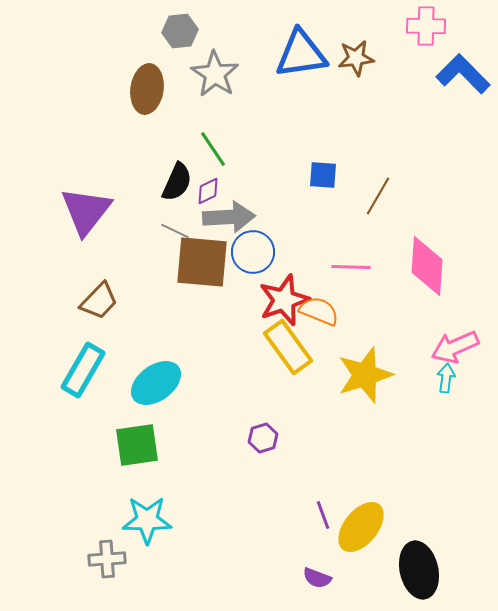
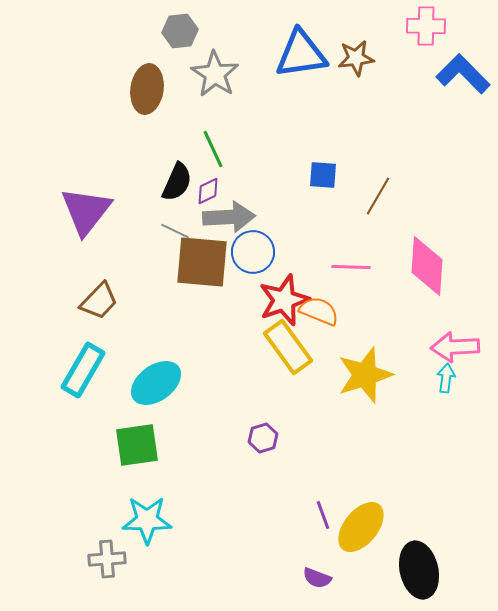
green line: rotated 9 degrees clockwise
pink arrow: rotated 21 degrees clockwise
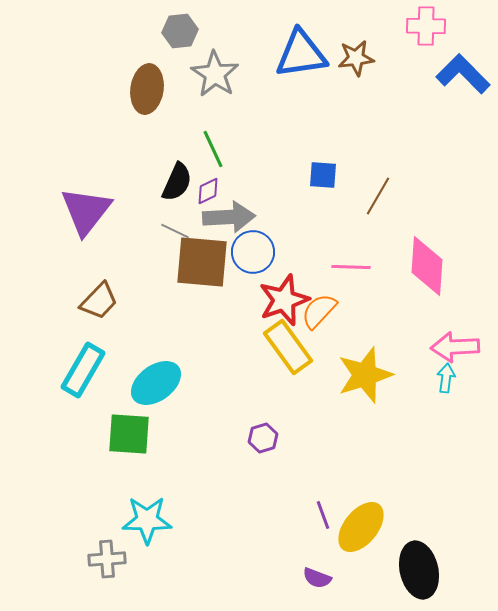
orange semicircle: rotated 69 degrees counterclockwise
green square: moved 8 px left, 11 px up; rotated 12 degrees clockwise
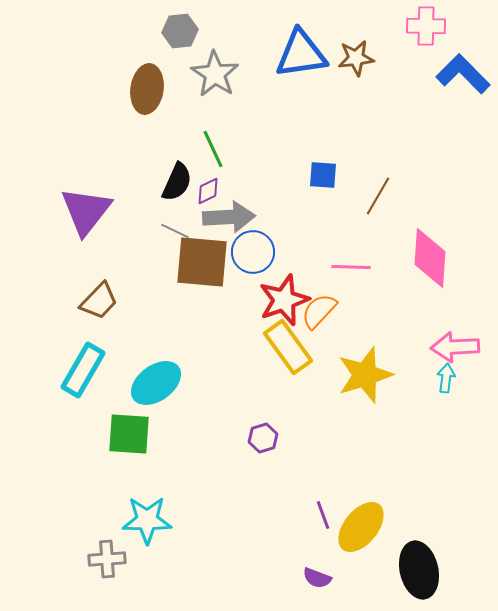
pink diamond: moved 3 px right, 8 px up
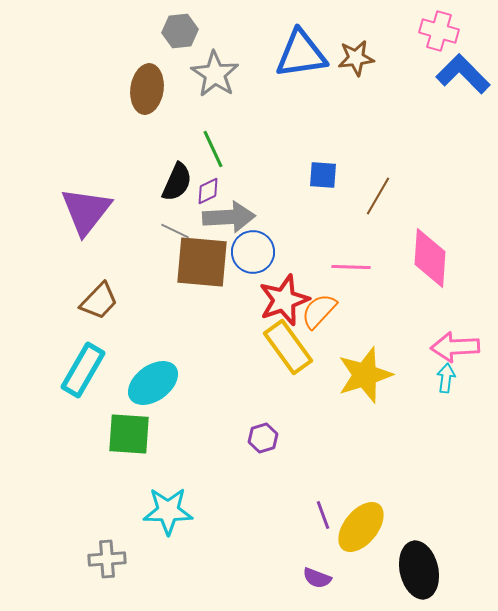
pink cross: moved 13 px right, 5 px down; rotated 15 degrees clockwise
cyan ellipse: moved 3 px left
cyan star: moved 21 px right, 9 px up
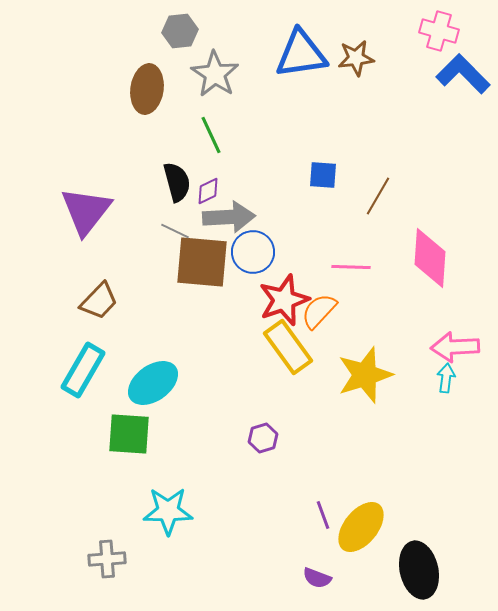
green line: moved 2 px left, 14 px up
black semicircle: rotated 39 degrees counterclockwise
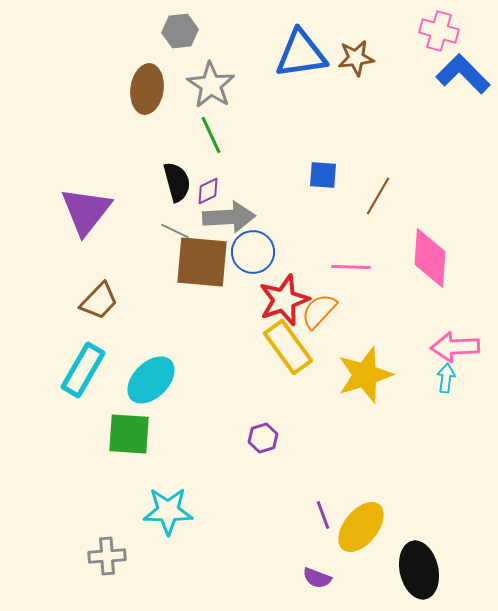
gray star: moved 4 px left, 11 px down
cyan ellipse: moved 2 px left, 3 px up; rotated 9 degrees counterclockwise
gray cross: moved 3 px up
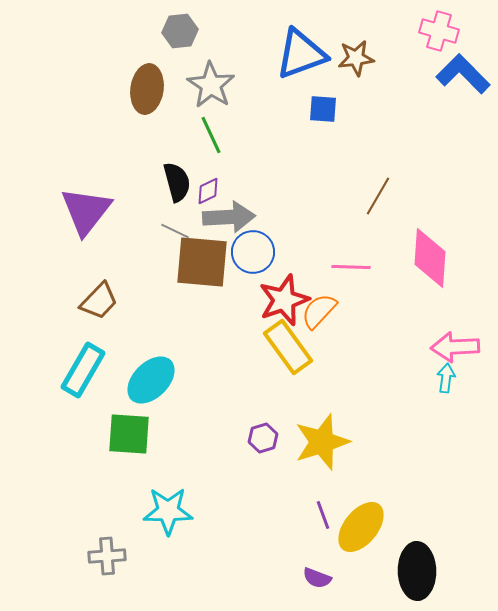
blue triangle: rotated 12 degrees counterclockwise
blue square: moved 66 px up
yellow star: moved 43 px left, 67 px down
black ellipse: moved 2 px left, 1 px down; rotated 12 degrees clockwise
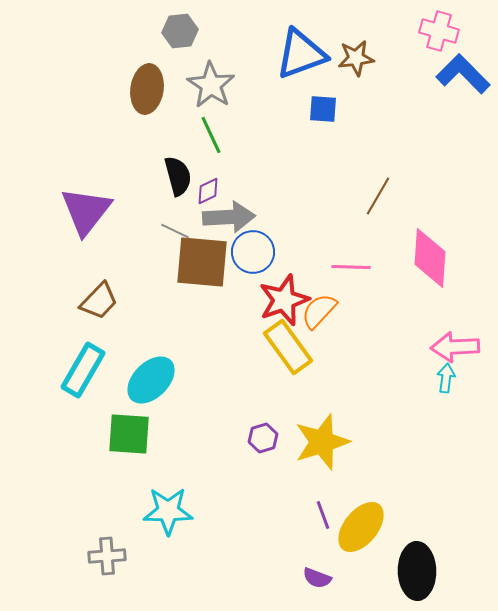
black semicircle: moved 1 px right, 6 px up
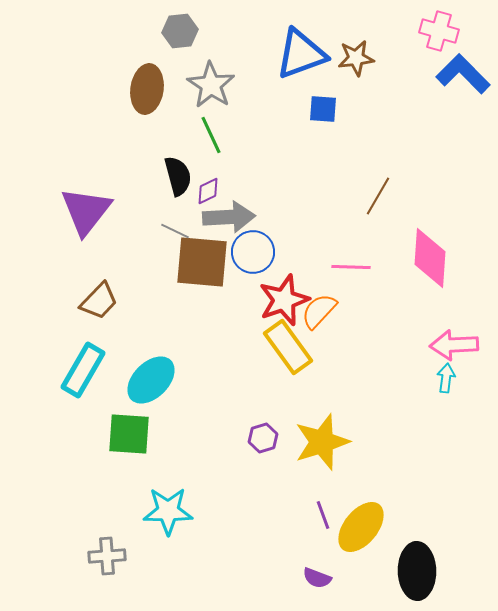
pink arrow: moved 1 px left, 2 px up
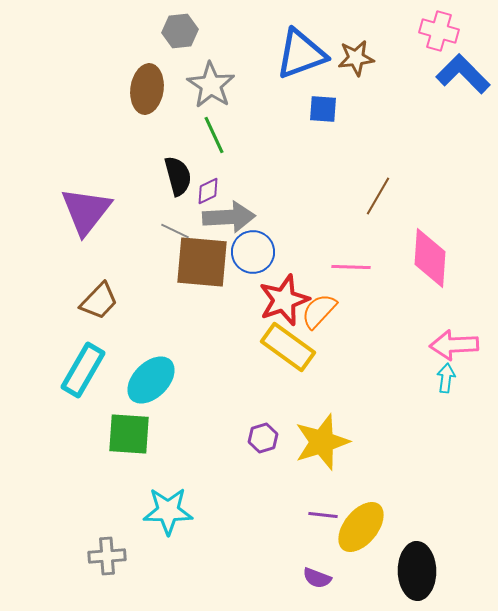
green line: moved 3 px right
yellow rectangle: rotated 18 degrees counterclockwise
purple line: rotated 64 degrees counterclockwise
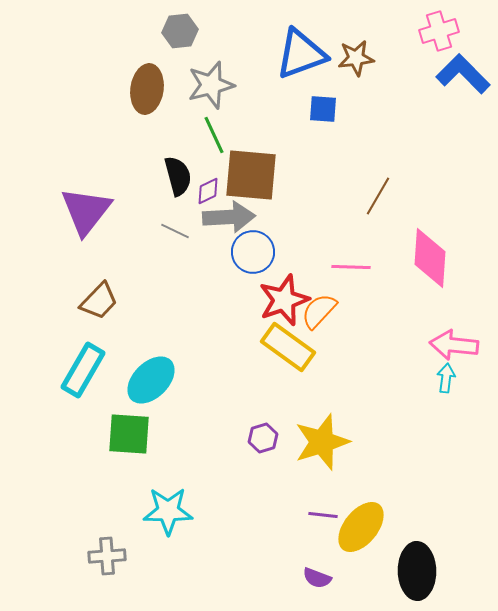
pink cross: rotated 33 degrees counterclockwise
gray star: rotated 24 degrees clockwise
brown square: moved 49 px right, 87 px up
pink arrow: rotated 9 degrees clockwise
